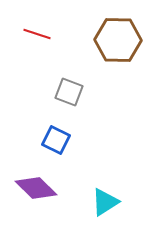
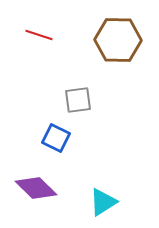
red line: moved 2 px right, 1 px down
gray square: moved 9 px right, 8 px down; rotated 28 degrees counterclockwise
blue square: moved 2 px up
cyan triangle: moved 2 px left
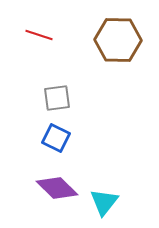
gray square: moved 21 px left, 2 px up
purple diamond: moved 21 px right
cyan triangle: moved 1 px right; rotated 20 degrees counterclockwise
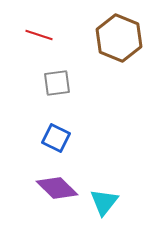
brown hexagon: moved 1 px right, 2 px up; rotated 21 degrees clockwise
gray square: moved 15 px up
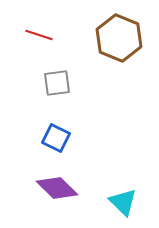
cyan triangle: moved 19 px right; rotated 24 degrees counterclockwise
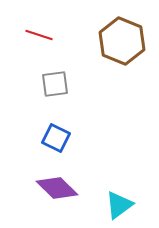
brown hexagon: moved 3 px right, 3 px down
gray square: moved 2 px left, 1 px down
cyan triangle: moved 4 px left, 3 px down; rotated 40 degrees clockwise
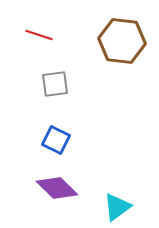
brown hexagon: rotated 15 degrees counterclockwise
blue square: moved 2 px down
cyan triangle: moved 2 px left, 2 px down
